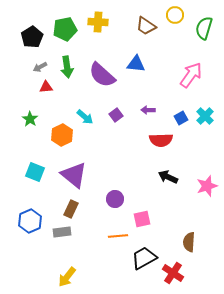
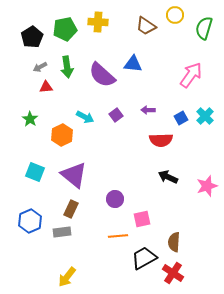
blue triangle: moved 3 px left
cyan arrow: rotated 12 degrees counterclockwise
brown semicircle: moved 15 px left
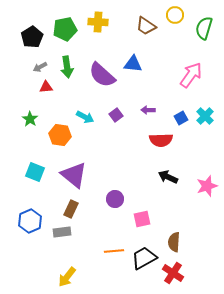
orange hexagon: moved 2 px left; rotated 25 degrees counterclockwise
orange line: moved 4 px left, 15 px down
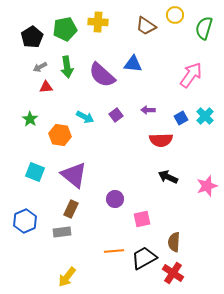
blue hexagon: moved 5 px left
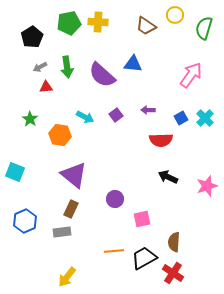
green pentagon: moved 4 px right, 6 px up
cyan cross: moved 2 px down
cyan square: moved 20 px left
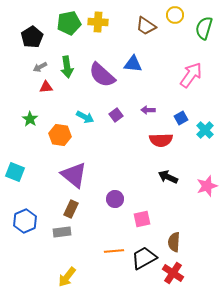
cyan cross: moved 12 px down
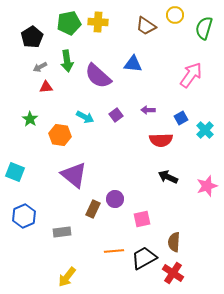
green arrow: moved 6 px up
purple semicircle: moved 4 px left, 1 px down
brown rectangle: moved 22 px right
blue hexagon: moved 1 px left, 5 px up
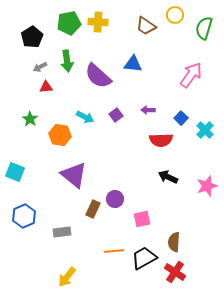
blue square: rotated 16 degrees counterclockwise
red cross: moved 2 px right, 1 px up
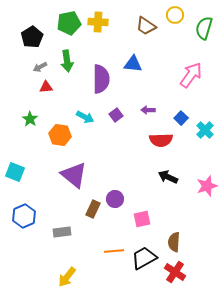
purple semicircle: moved 3 px right, 3 px down; rotated 132 degrees counterclockwise
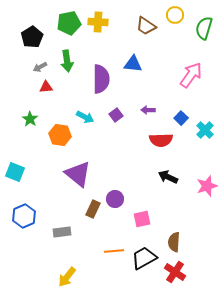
purple triangle: moved 4 px right, 1 px up
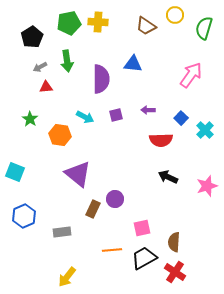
purple square: rotated 24 degrees clockwise
pink square: moved 9 px down
orange line: moved 2 px left, 1 px up
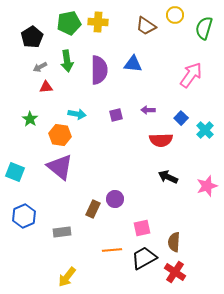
purple semicircle: moved 2 px left, 9 px up
cyan arrow: moved 8 px left, 3 px up; rotated 18 degrees counterclockwise
purple triangle: moved 18 px left, 7 px up
